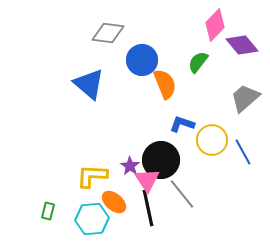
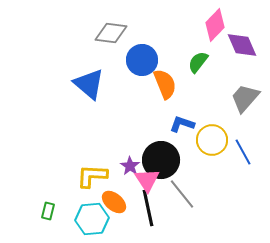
gray diamond: moved 3 px right
purple diamond: rotated 16 degrees clockwise
gray trapezoid: rotated 8 degrees counterclockwise
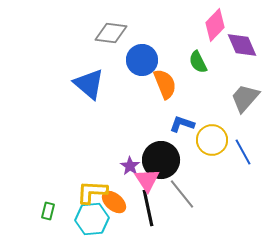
green semicircle: rotated 65 degrees counterclockwise
yellow L-shape: moved 16 px down
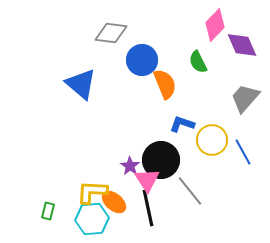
blue triangle: moved 8 px left
gray line: moved 8 px right, 3 px up
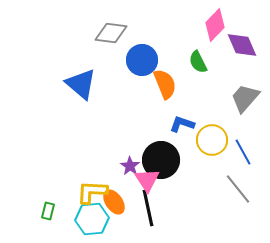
gray line: moved 48 px right, 2 px up
orange ellipse: rotated 15 degrees clockwise
